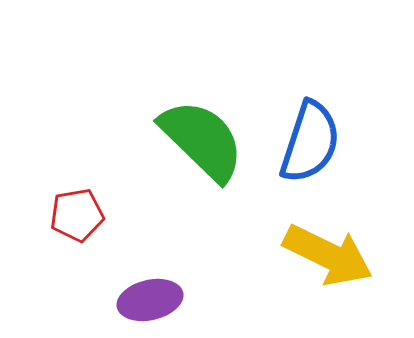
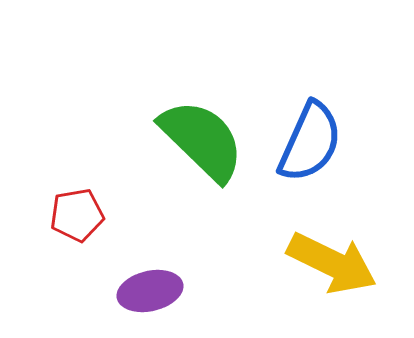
blue semicircle: rotated 6 degrees clockwise
yellow arrow: moved 4 px right, 8 px down
purple ellipse: moved 9 px up
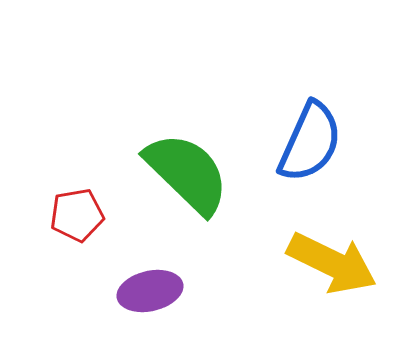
green semicircle: moved 15 px left, 33 px down
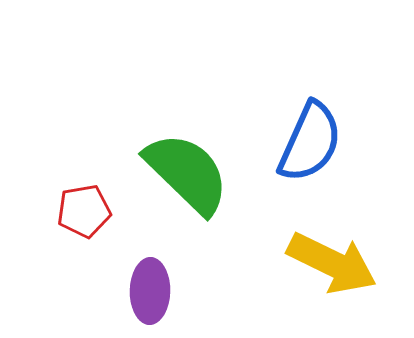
red pentagon: moved 7 px right, 4 px up
purple ellipse: rotated 76 degrees counterclockwise
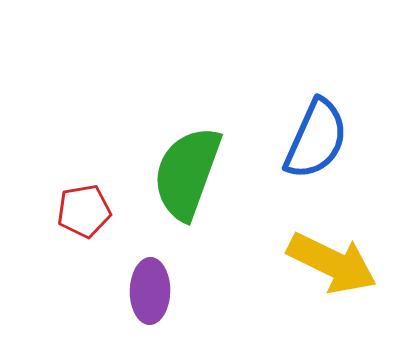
blue semicircle: moved 6 px right, 3 px up
green semicircle: rotated 114 degrees counterclockwise
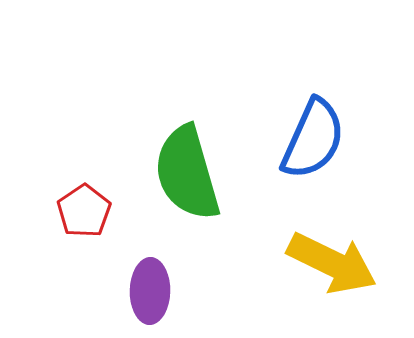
blue semicircle: moved 3 px left
green semicircle: rotated 36 degrees counterclockwise
red pentagon: rotated 24 degrees counterclockwise
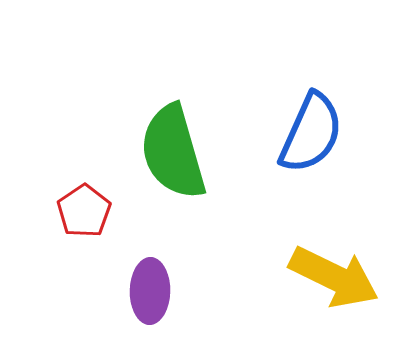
blue semicircle: moved 2 px left, 6 px up
green semicircle: moved 14 px left, 21 px up
yellow arrow: moved 2 px right, 14 px down
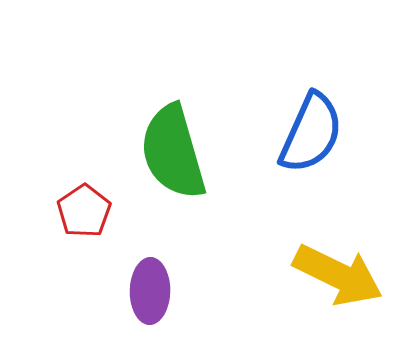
yellow arrow: moved 4 px right, 2 px up
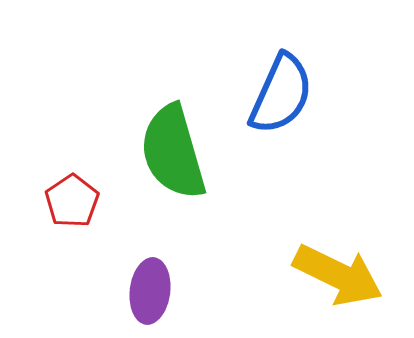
blue semicircle: moved 30 px left, 39 px up
red pentagon: moved 12 px left, 10 px up
purple ellipse: rotated 6 degrees clockwise
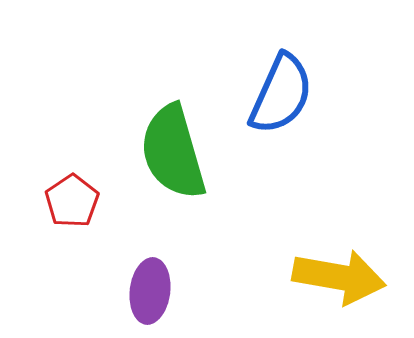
yellow arrow: moved 1 px right, 2 px down; rotated 16 degrees counterclockwise
